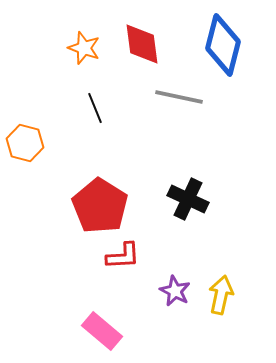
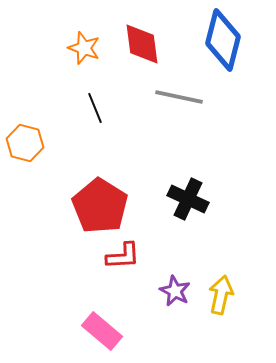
blue diamond: moved 5 px up
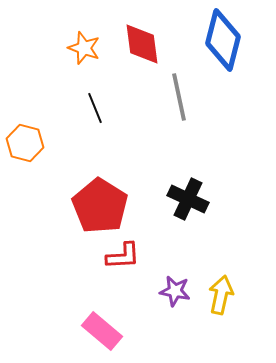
gray line: rotated 66 degrees clockwise
purple star: rotated 16 degrees counterclockwise
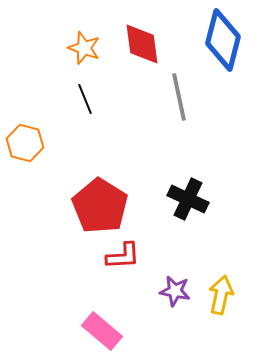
black line: moved 10 px left, 9 px up
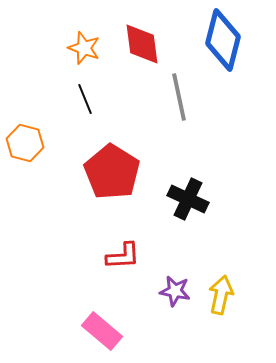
red pentagon: moved 12 px right, 34 px up
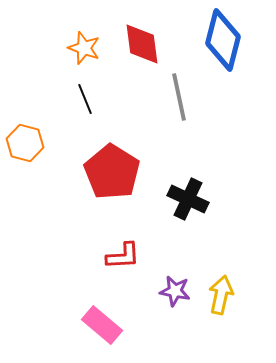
pink rectangle: moved 6 px up
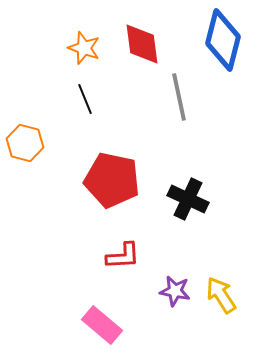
red pentagon: moved 8 px down; rotated 20 degrees counterclockwise
yellow arrow: rotated 45 degrees counterclockwise
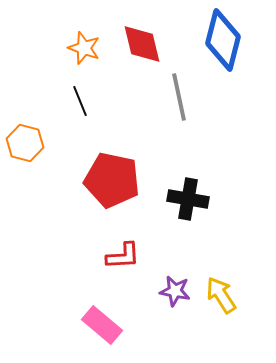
red diamond: rotated 6 degrees counterclockwise
black line: moved 5 px left, 2 px down
black cross: rotated 15 degrees counterclockwise
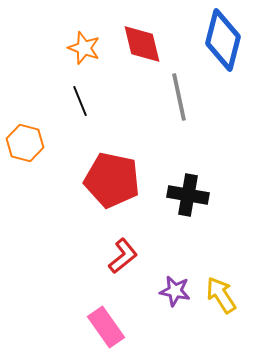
black cross: moved 4 px up
red L-shape: rotated 36 degrees counterclockwise
pink rectangle: moved 4 px right, 2 px down; rotated 15 degrees clockwise
